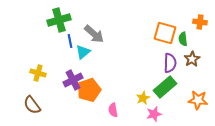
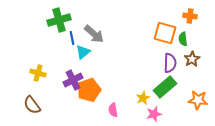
orange cross: moved 10 px left, 6 px up
blue line: moved 2 px right, 3 px up
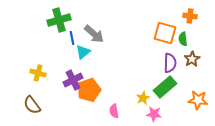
pink semicircle: moved 1 px right, 1 px down
pink star: rotated 21 degrees clockwise
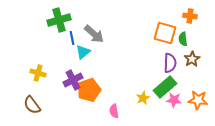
pink star: moved 20 px right, 14 px up
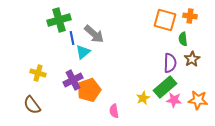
orange square: moved 13 px up
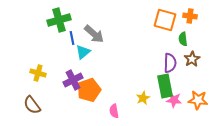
green rectangle: moved 1 px up; rotated 60 degrees counterclockwise
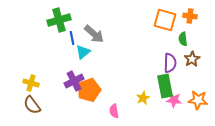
yellow cross: moved 7 px left, 10 px down
purple cross: moved 1 px right, 1 px down
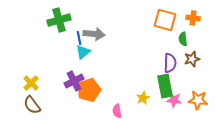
orange cross: moved 3 px right, 2 px down
gray arrow: rotated 35 degrees counterclockwise
blue line: moved 7 px right
brown star: rotated 14 degrees clockwise
yellow cross: rotated 28 degrees clockwise
pink semicircle: moved 3 px right
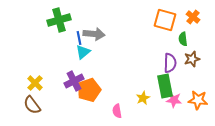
orange cross: moved 1 px up; rotated 32 degrees clockwise
yellow cross: moved 4 px right
